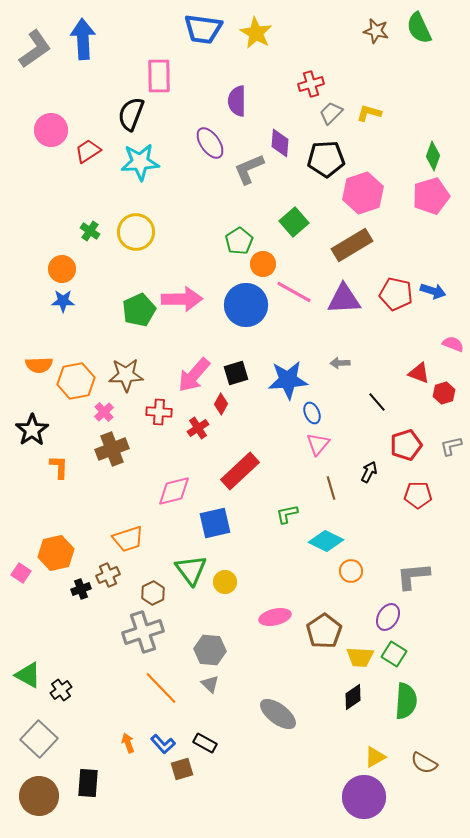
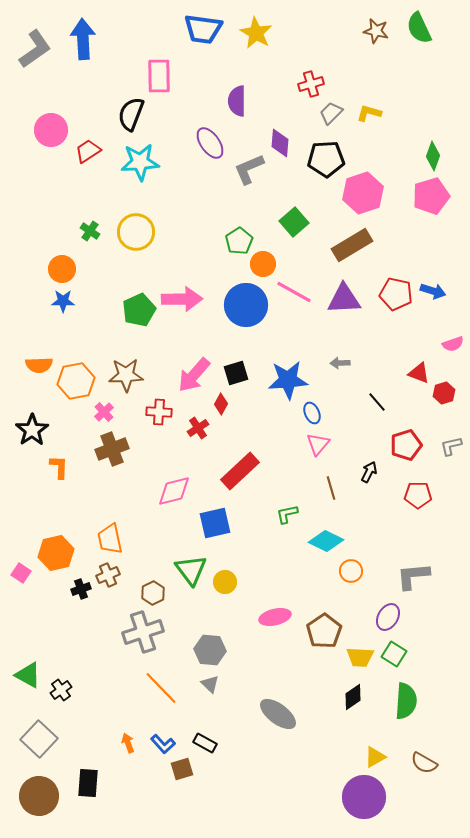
pink semicircle at (453, 344): rotated 140 degrees clockwise
orange trapezoid at (128, 539): moved 18 px left; rotated 96 degrees clockwise
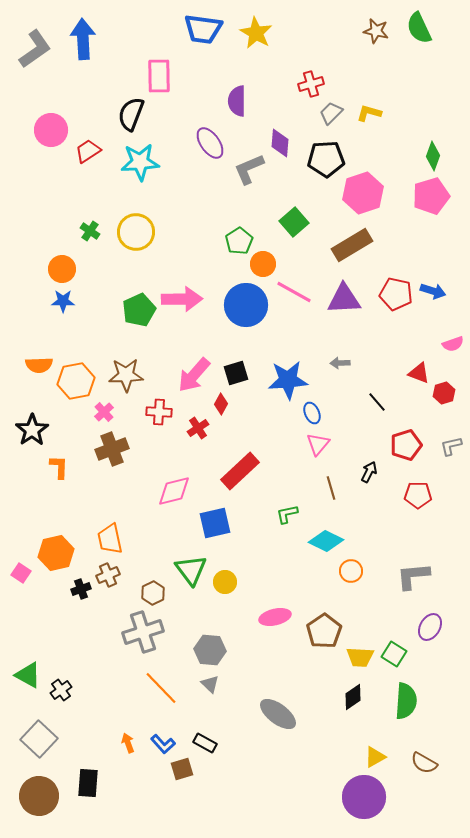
purple ellipse at (388, 617): moved 42 px right, 10 px down
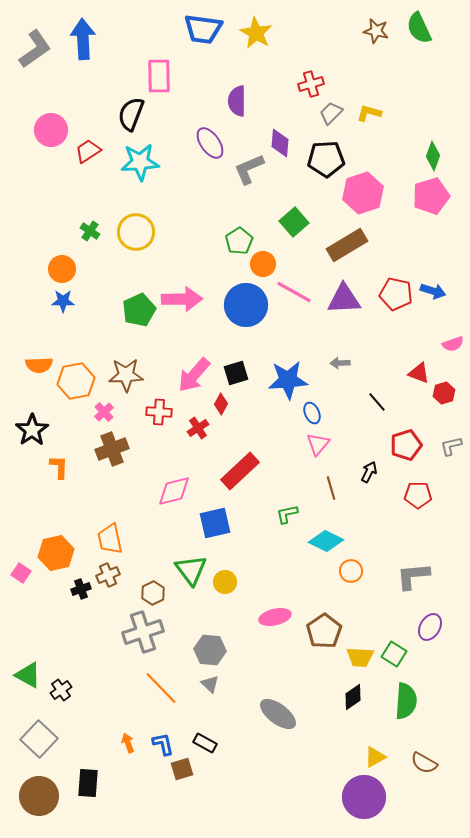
brown rectangle at (352, 245): moved 5 px left
blue L-shape at (163, 744): rotated 150 degrees counterclockwise
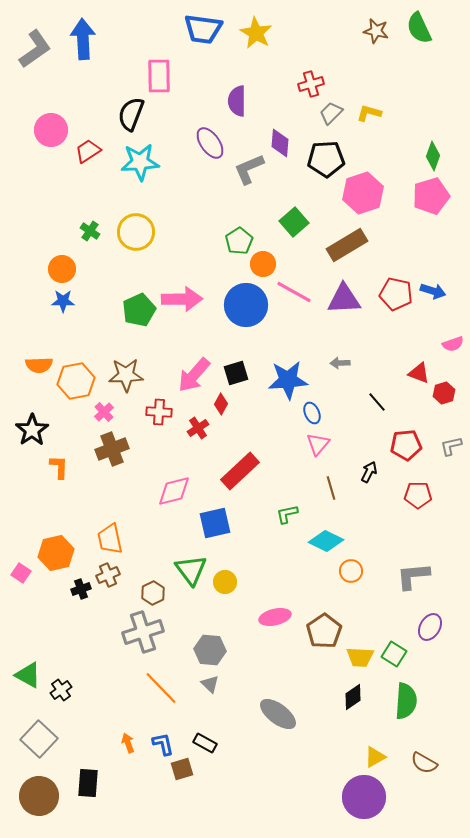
red pentagon at (406, 445): rotated 12 degrees clockwise
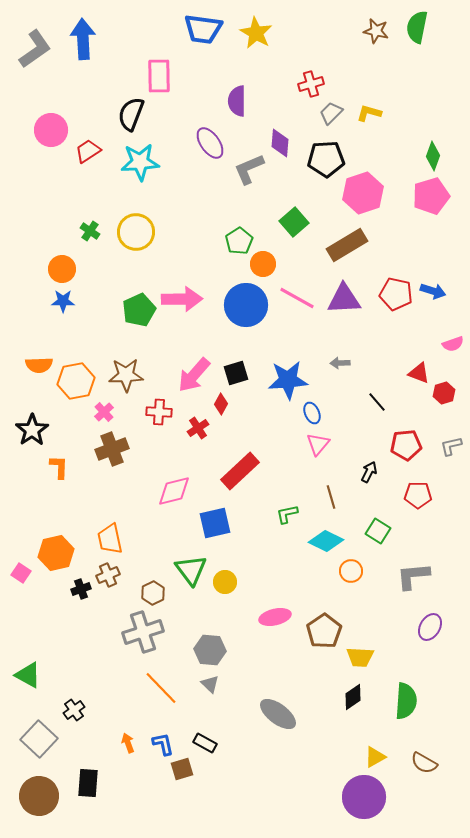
green semicircle at (419, 28): moved 2 px left, 1 px up; rotated 36 degrees clockwise
pink line at (294, 292): moved 3 px right, 6 px down
brown line at (331, 488): moved 9 px down
green square at (394, 654): moved 16 px left, 123 px up
black cross at (61, 690): moved 13 px right, 20 px down
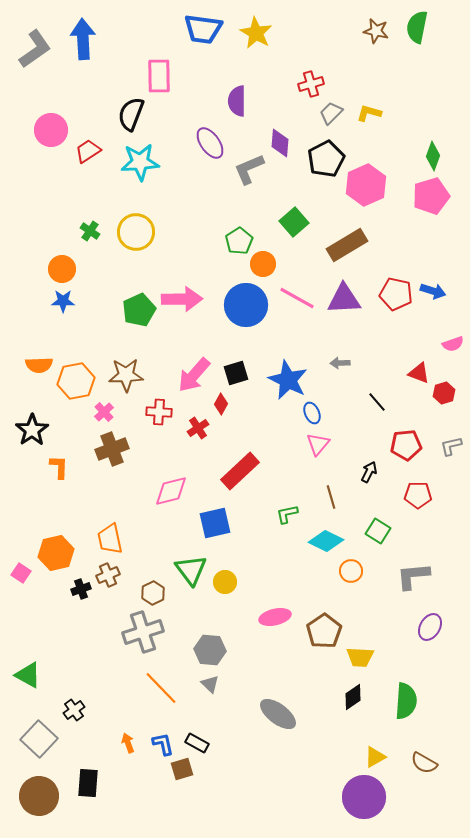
black pentagon at (326, 159): rotated 24 degrees counterclockwise
pink hexagon at (363, 193): moved 3 px right, 8 px up; rotated 6 degrees counterclockwise
blue star at (288, 380): rotated 30 degrees clockwise
pink diamond at (174, 491): moved 3 px left
black rectangle at (205, 743): moved 8 px left
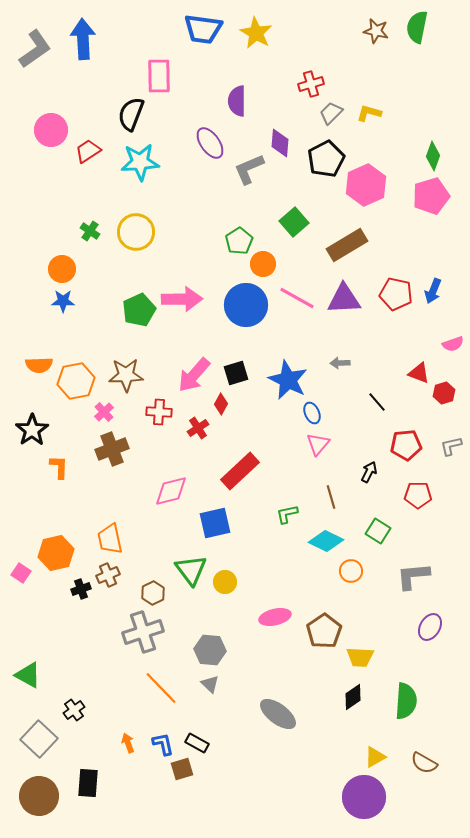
blue arrow at (433, 291): rotated 95 degrees clockwise
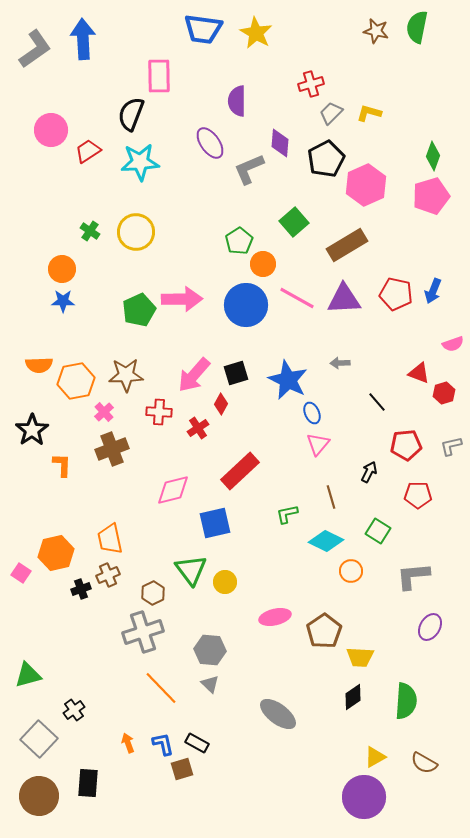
orange L-shape at (59, 467): moved 3 px right, 2 px up
pink diamond at (171, 491): moved 2 px right, 1 px up
green triangle at (28, 675): rotated 44 degrees counterclockwise
